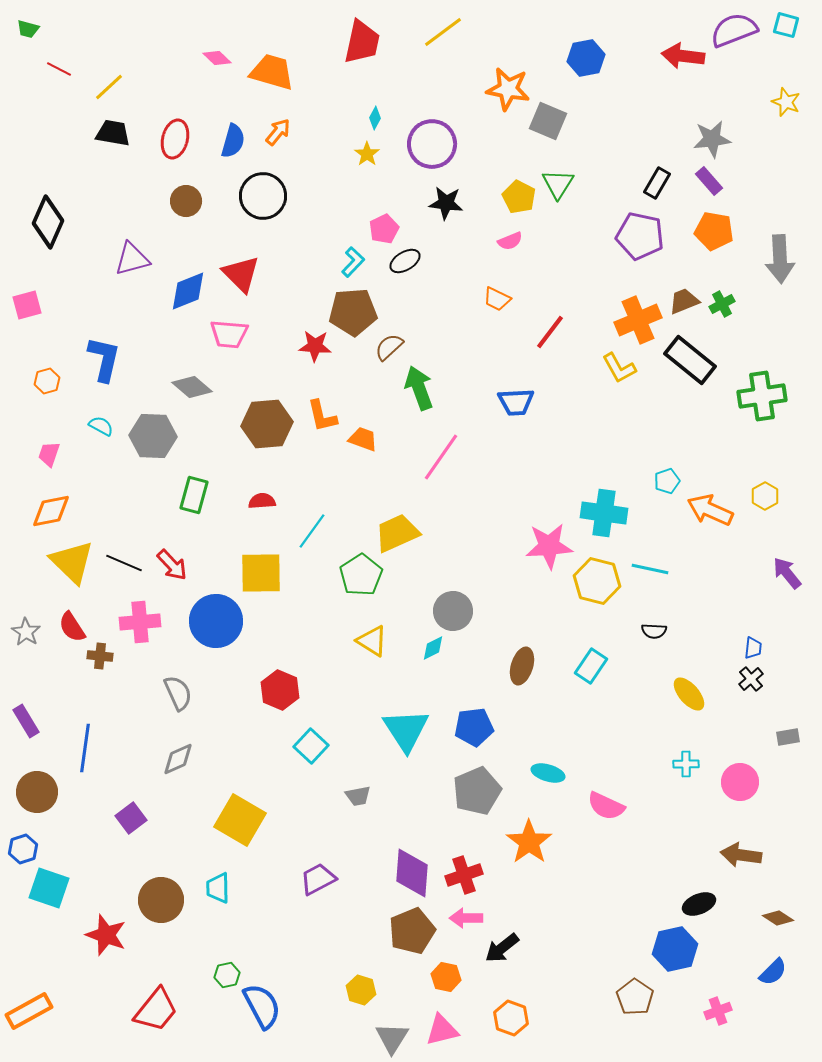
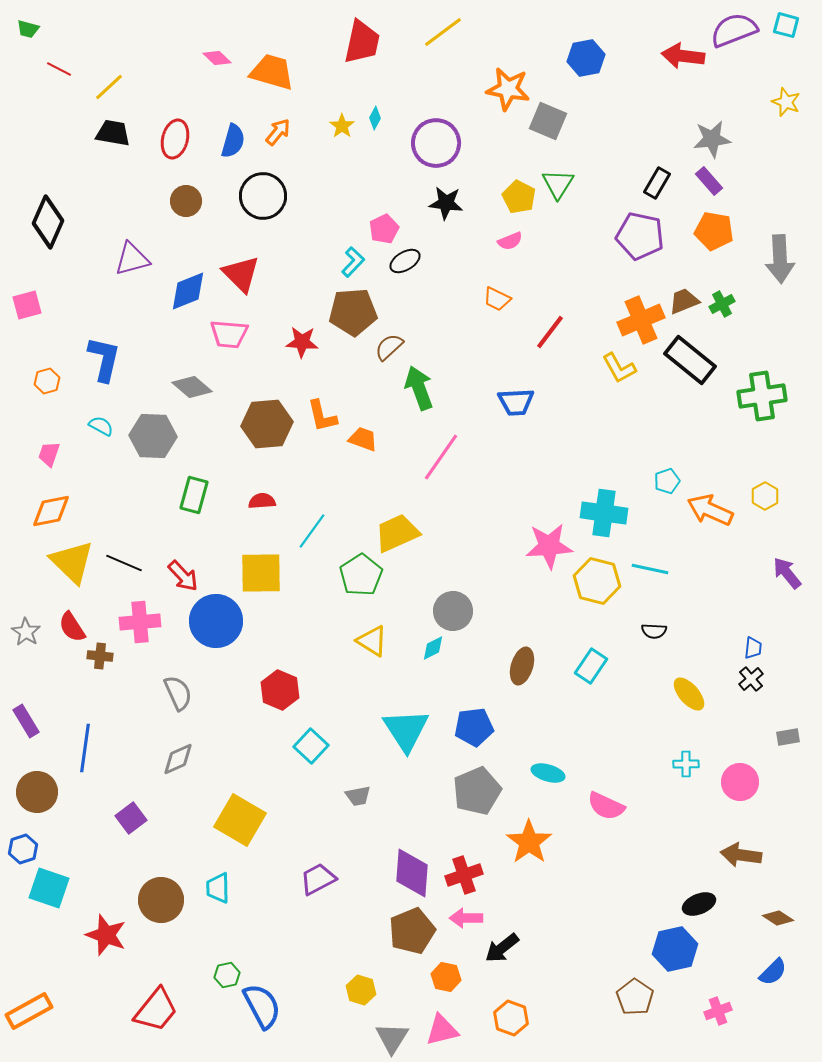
purple circle at (432, 144): moved 4 px right, 1 px up
yellow star at (367, 154): moved 25 px left, 28 px up
orange cross at (638, 320): moved 3 px right
red star at (315, 346): moved 13 px left, 4 px up
red arrow at (172, 565): moved 11 px right, 11 px down
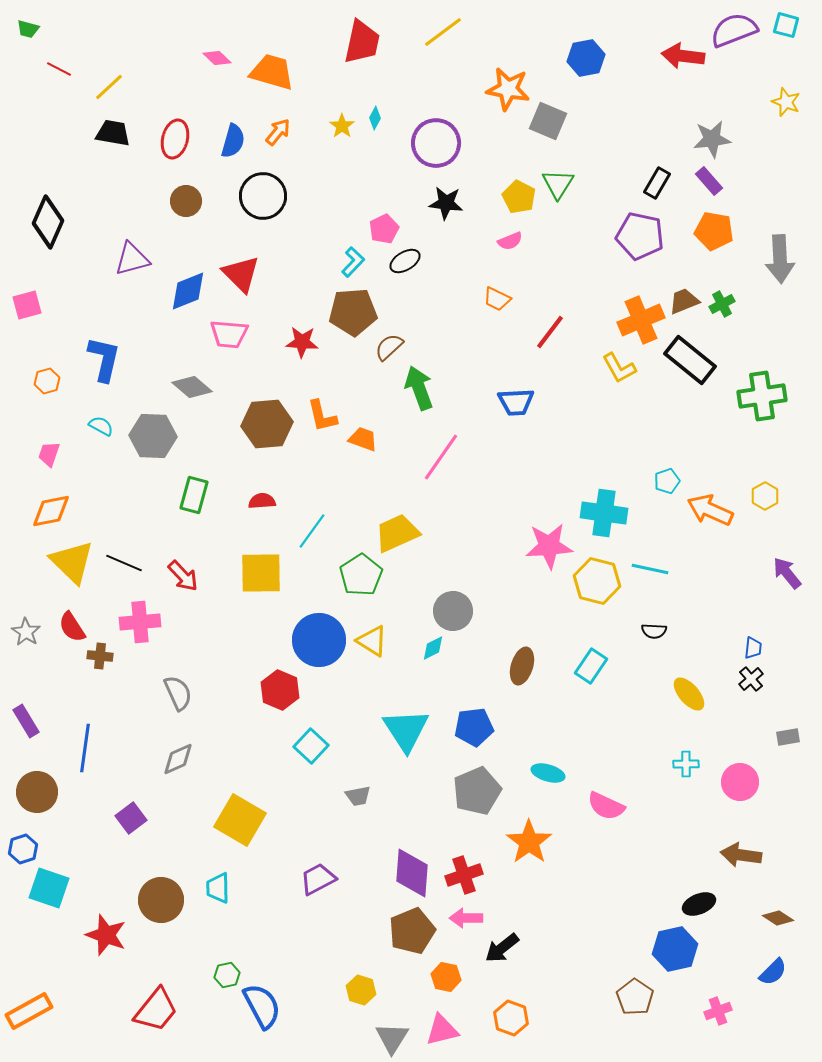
blue circle at (216, 621): moved 103 px right, 19 px down
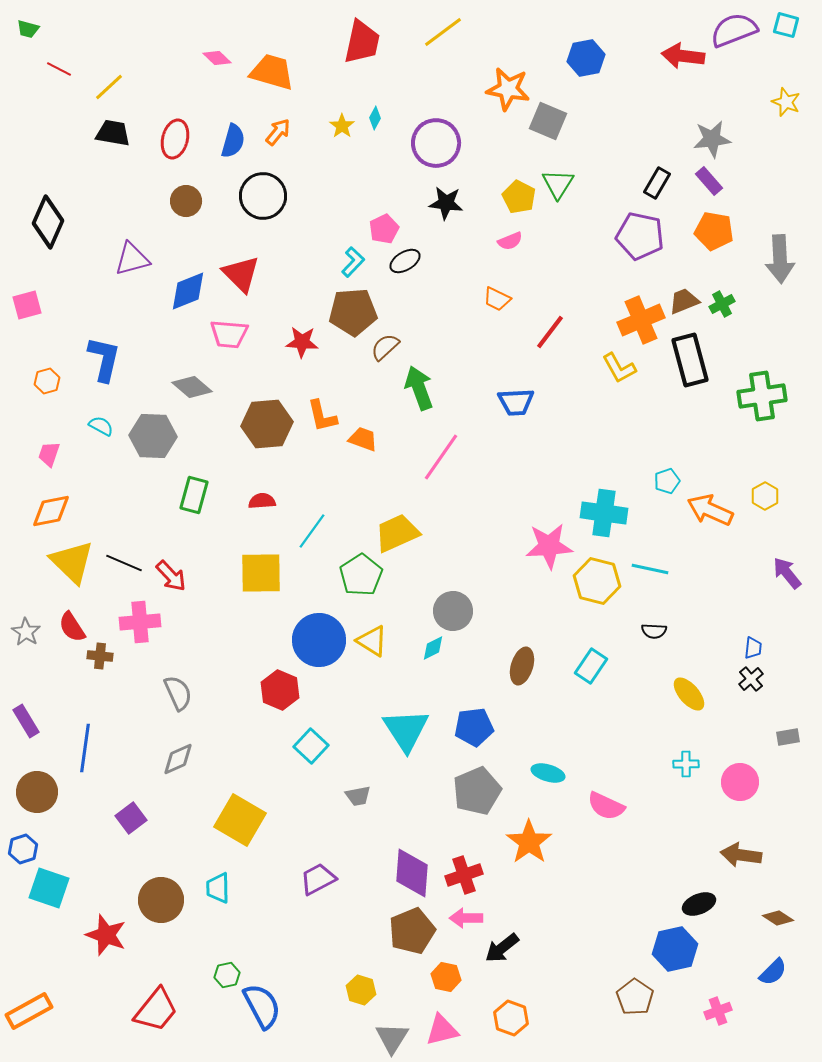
brown semicircle at (389, 347): moved 4 px left
black rectangle at (690, 360): rotated 36 degrees clockwise
red arrow at (183, 576): moved 12 px left
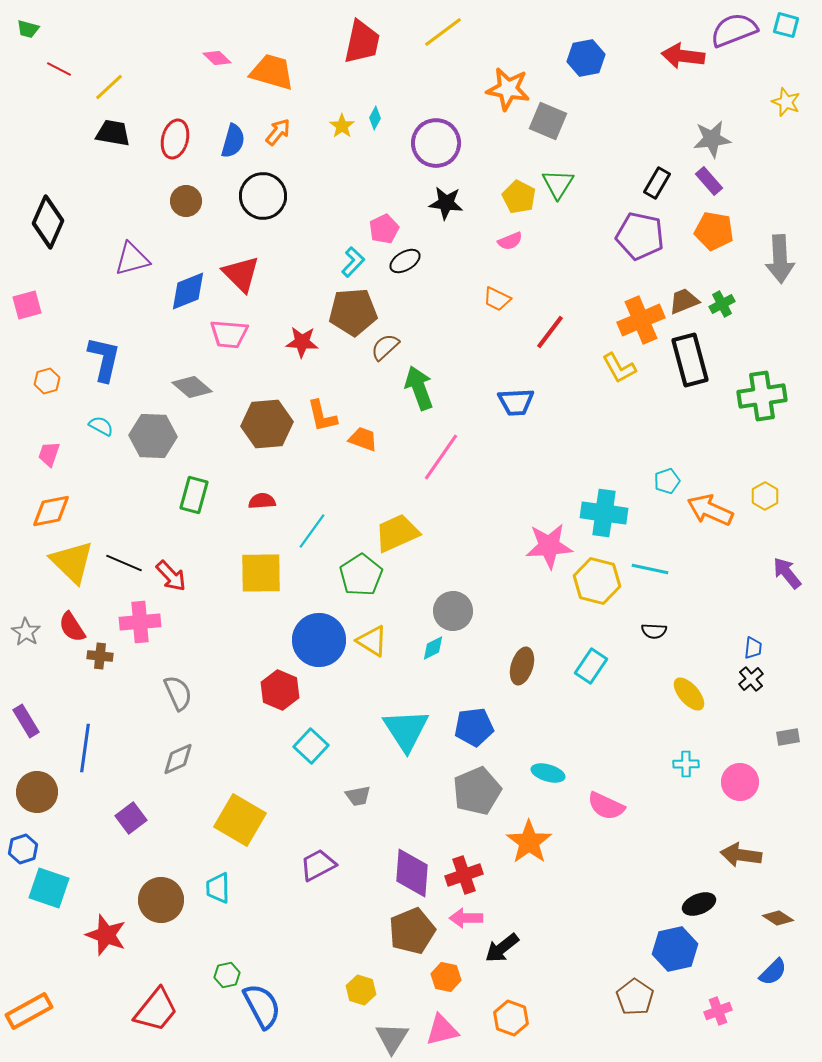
purple trapezoid at (318, 879): moved 14 px up
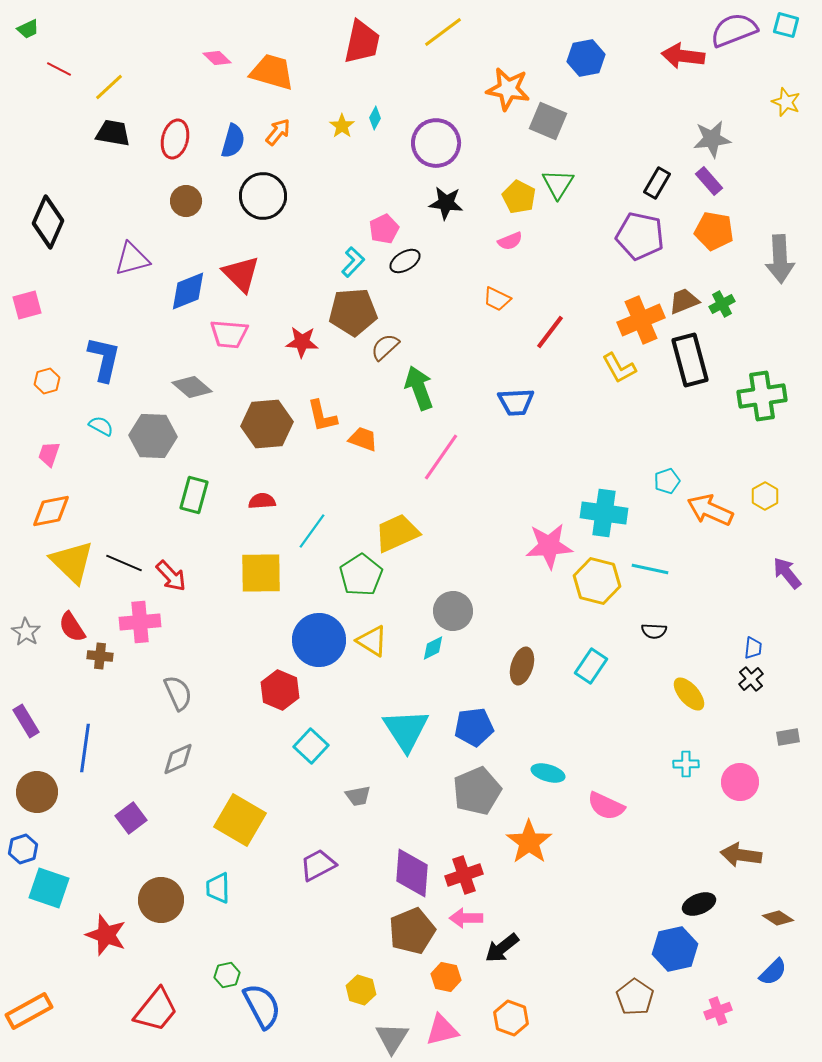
green trapezoid at (28, 29): rotated 40 degrees counterclockwise
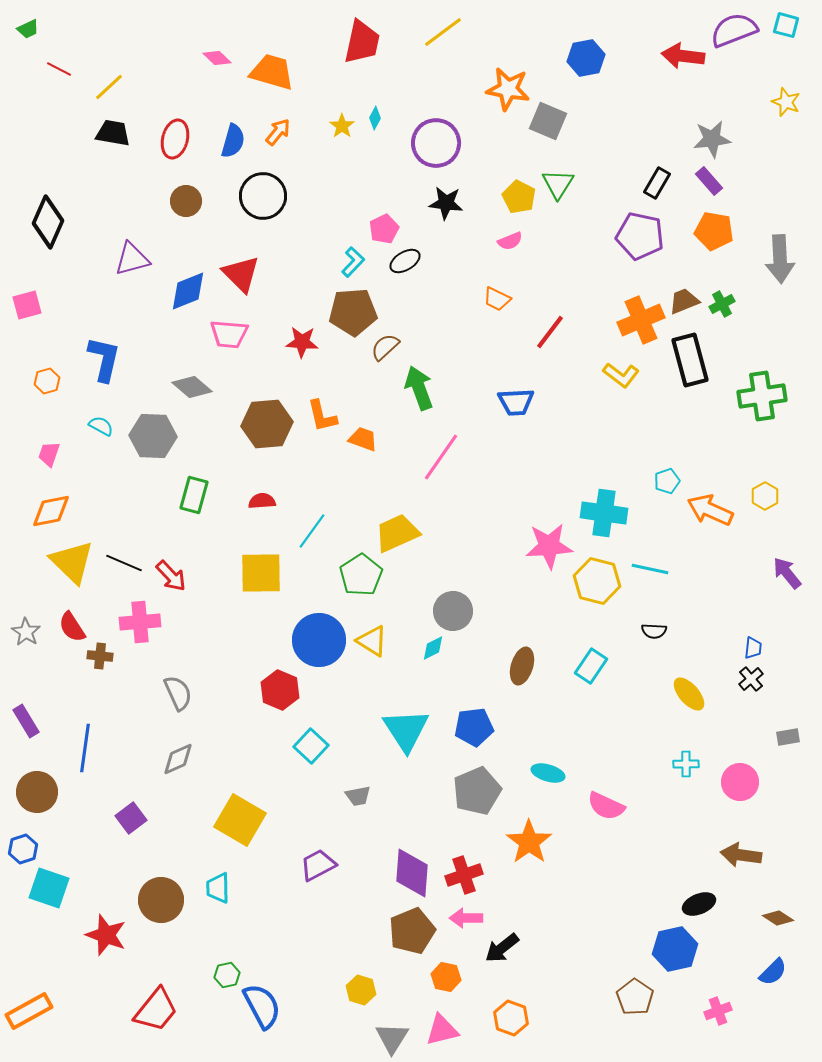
yellow L-shape at (619, 368): moved 2 px right, 7 px down; rotated 24 degrees counterclockwise
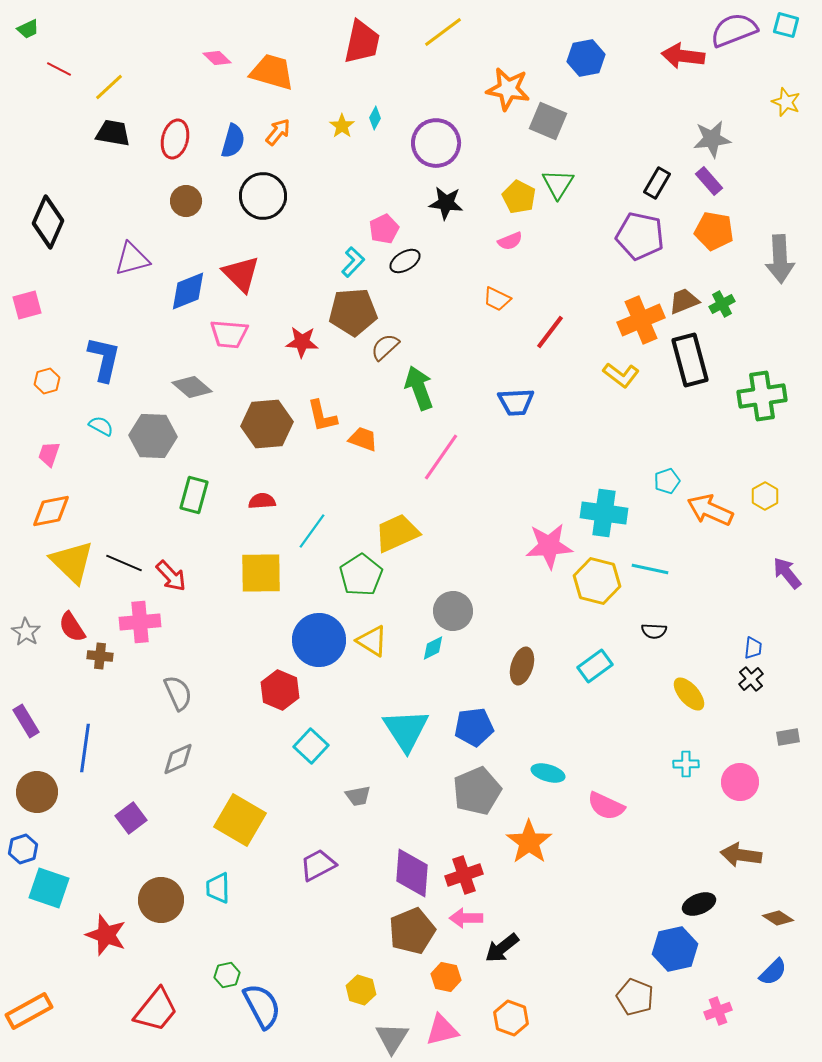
cyan rectangle at (591, 666): moved 4 px right; rotated 20 degrees clockwise
brown pentagon at (635, 997): rotated 12 degrees counterclockwise
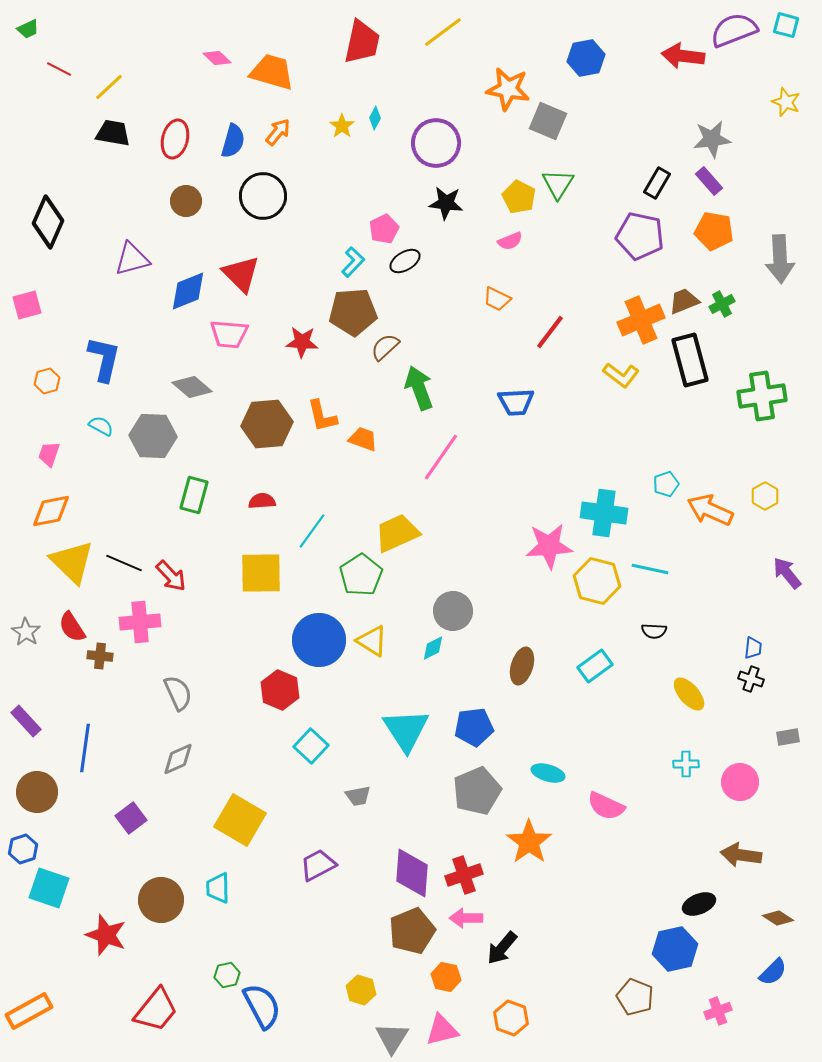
cyan pentagon at (667, 481): moved 1 px left, 3 px down
black cross at (751, 679): rotated 30 degrees counterclockwise
purple rectangle at (26, 721): rotated 12 degrees counterclockwise
black arrow at (502, 948): rotated 12 degrees counterclockwise
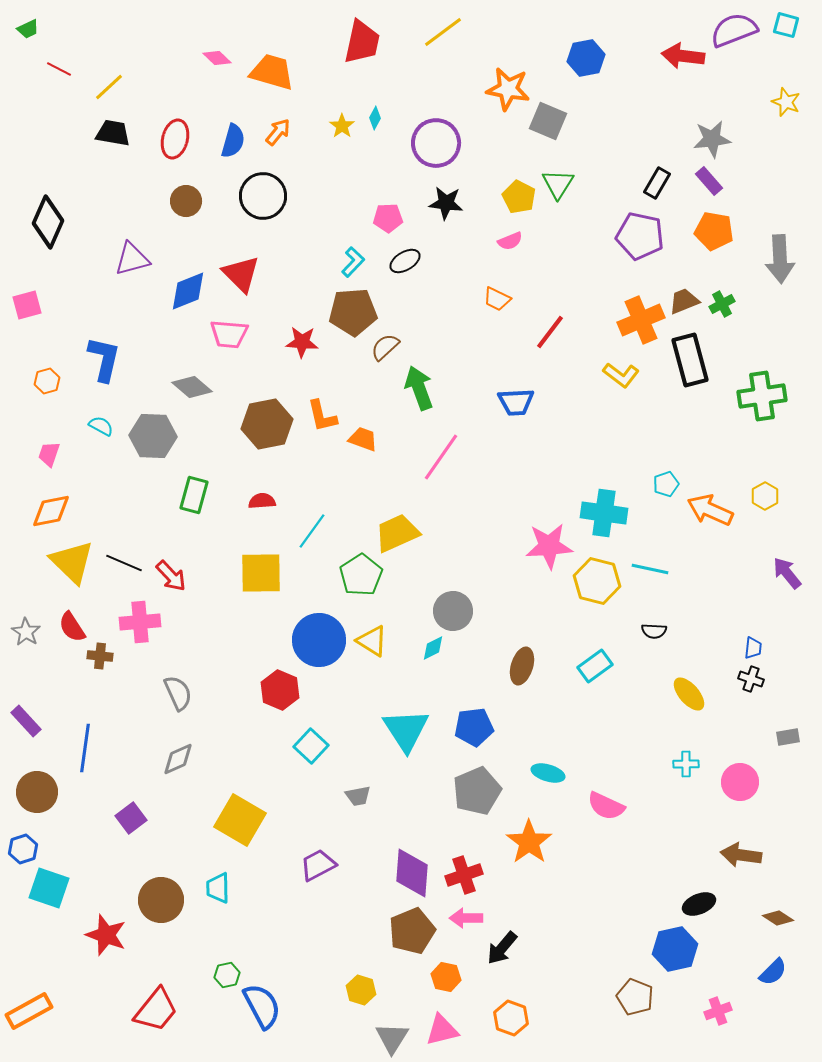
pink pentagon at (384, 229): moved 4 px right, 11 px up; rotated 24 degrees clockwise
brown hexagon at (267, 424): rotated 6 degrees counterclockwise
